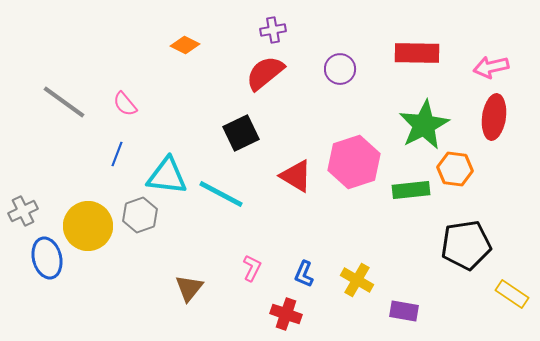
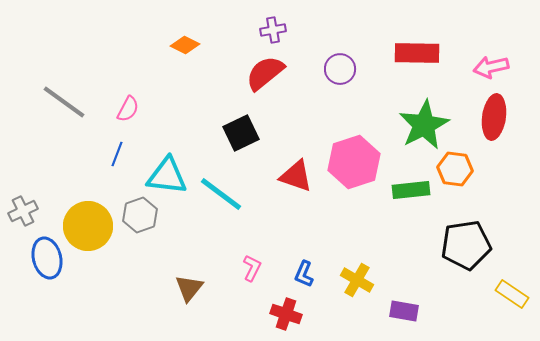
pink semicircle: moved 3 px right, 5 px down; rotated 112 degrees counterclockwise
red triangle: rotated 12 degrees counterclockwise
cyan line: rotated 9 degrees clockwise
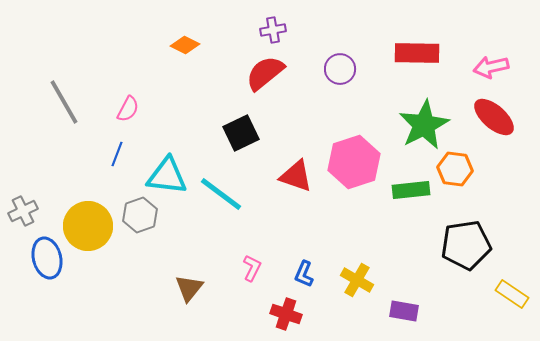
gray line: rotated 24 degrees clockwise
red ellipse: rotated 57 degrees counterclockwise
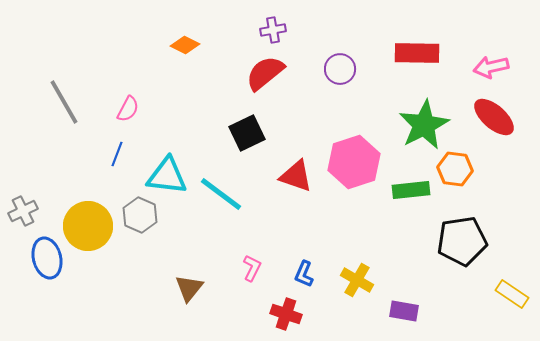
black square: moved 6 px right
gray hexagon: rotated 16 degrees counterclockwise
black pentagon: moved 4 px left, 4 px up
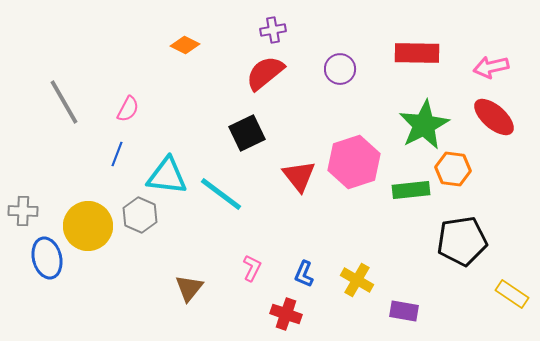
orange hexagon: moved 2 px left
red triangle: moved 3 px right; rotated 33 degrees clockwise
gray cross: rotated 28 degrees clockwise
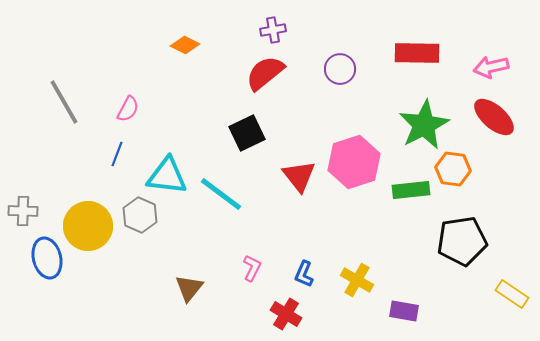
red cross: rotated 12 degrees clockwise
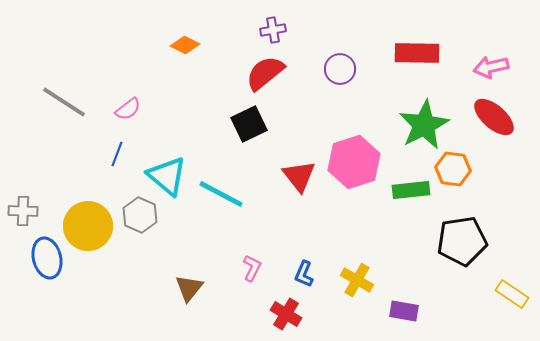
gray line: rotated 27 degrees counterclockwise
pink semicircle: rotated 24 degrees clockwise
black square: moved 2 px right, 9 px up
cyan triangle: rotated 33 degrees clockwise
cyan line: rotated 9 degrees counterclockwise
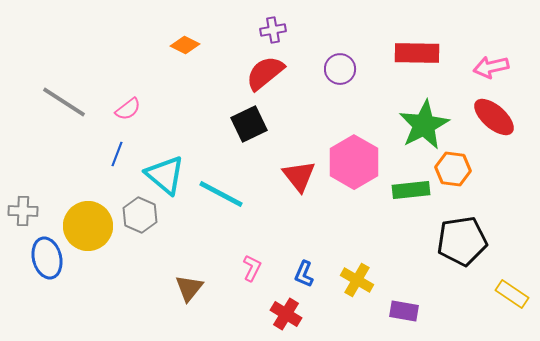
pink hexagon: rotated 12 degrees counterclockwise
cyan triangle: moved 2 px left, 1 px up
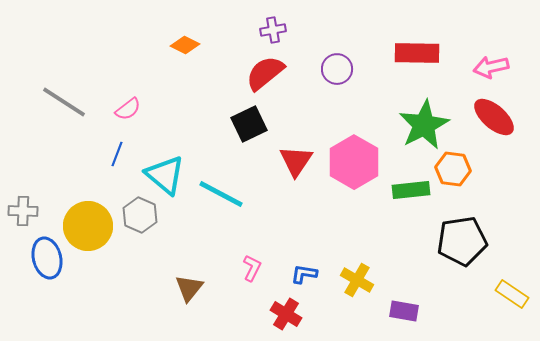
purple circle: moved 3 px left
red triangle: moved 3 px left, 15 px up; rotated 12 degrees clockwise
blue L-shape: rotated 76 degrees clockwise
